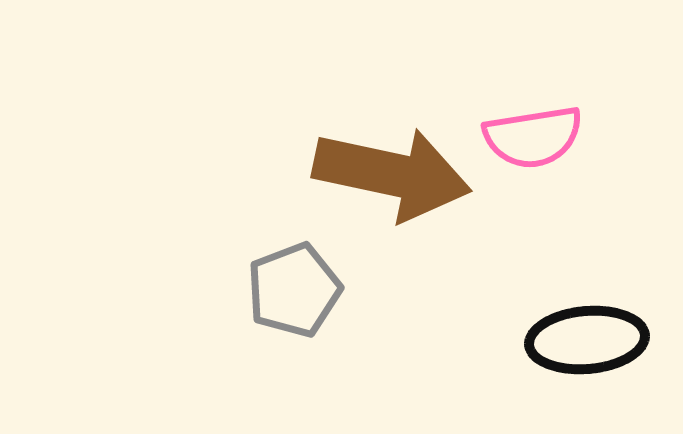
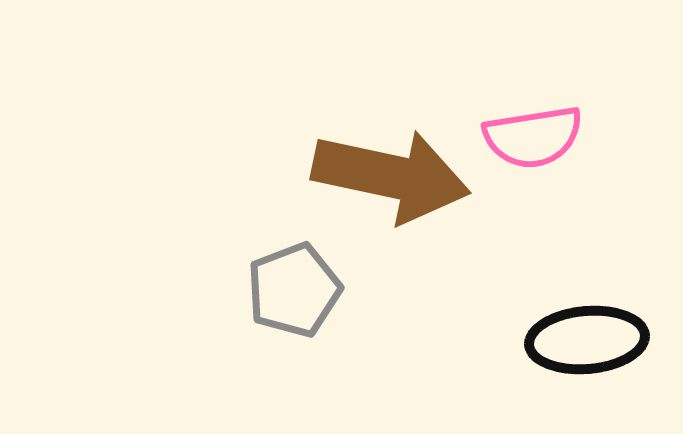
brown arrow: moved 1 px left, 2 px down
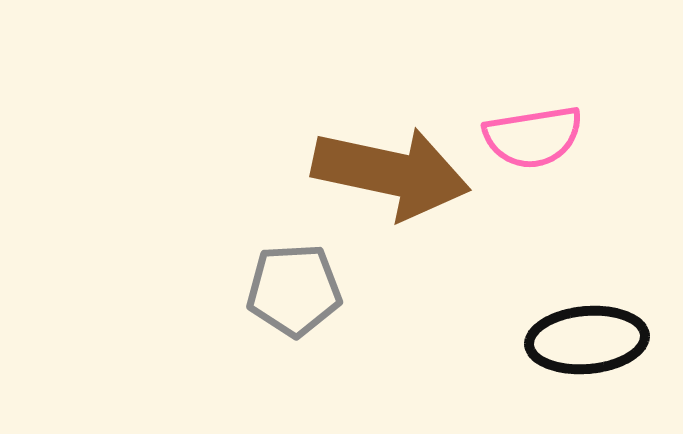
brown arrow: moved 3 px up
gray pentagon: rotated 18 degrees clockwise
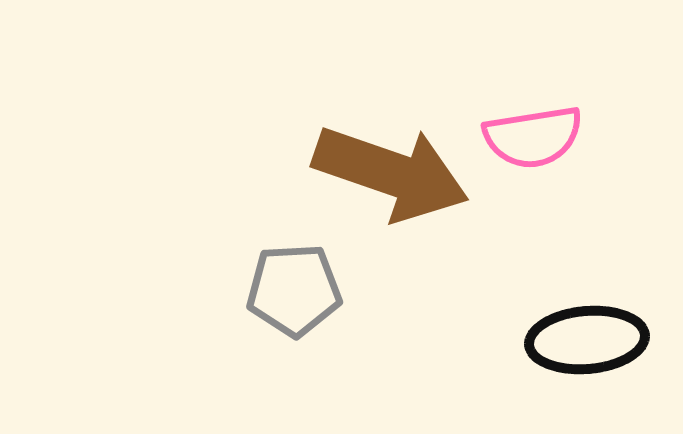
brown arrow: rotated 7 degrees clockwise
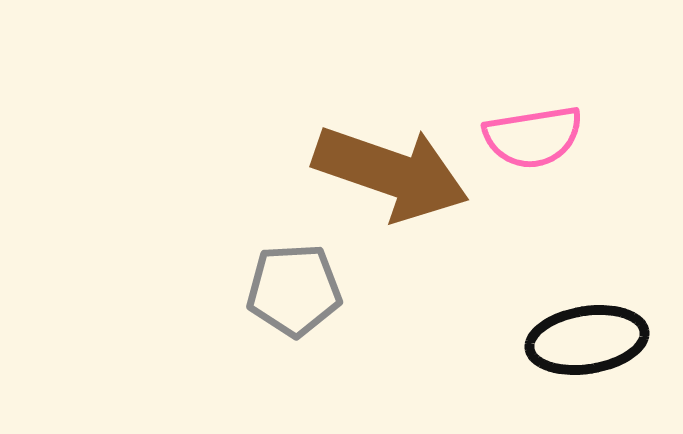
black ellipse: rotated 4 degrees counterclockwise
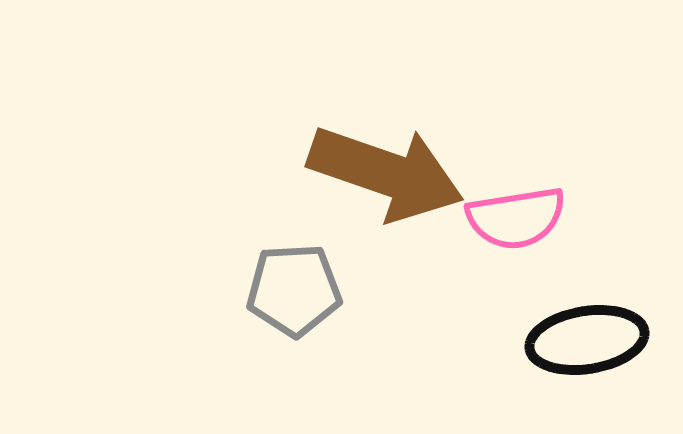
pink semicircle: moved 17 px left, 81 px down
brown arrow: moved 5 px left
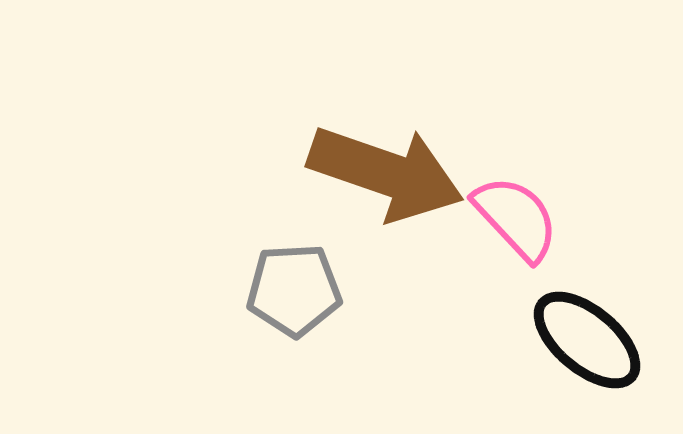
pink semicircle: rotated 124 degrees counterclockwise
black ellipse: rotated 49 degrees clockwise
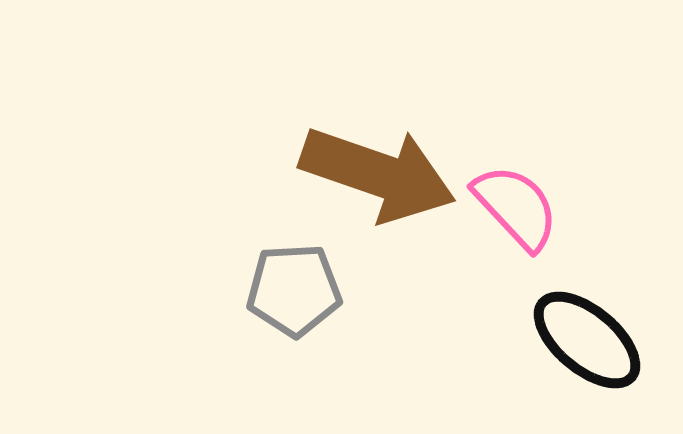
brown arrow: moved 8 px left, 1 px down
pink semicircle: moved 11 px up
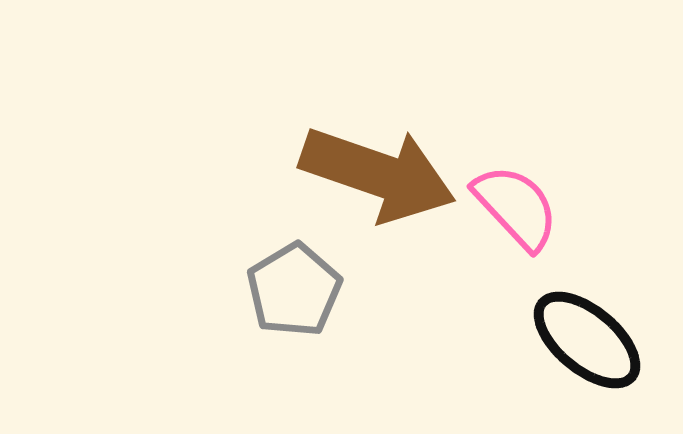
gray pentagon: rotated 28 degrees counterclockwise
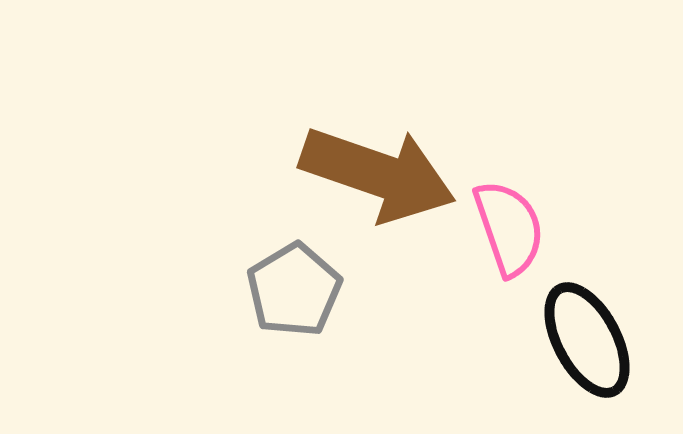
pink semicircle: moved 7 px left, 21 px down; rotated 24 degrees clockwise
black ellipse: rotated 22 degrees clockwise
